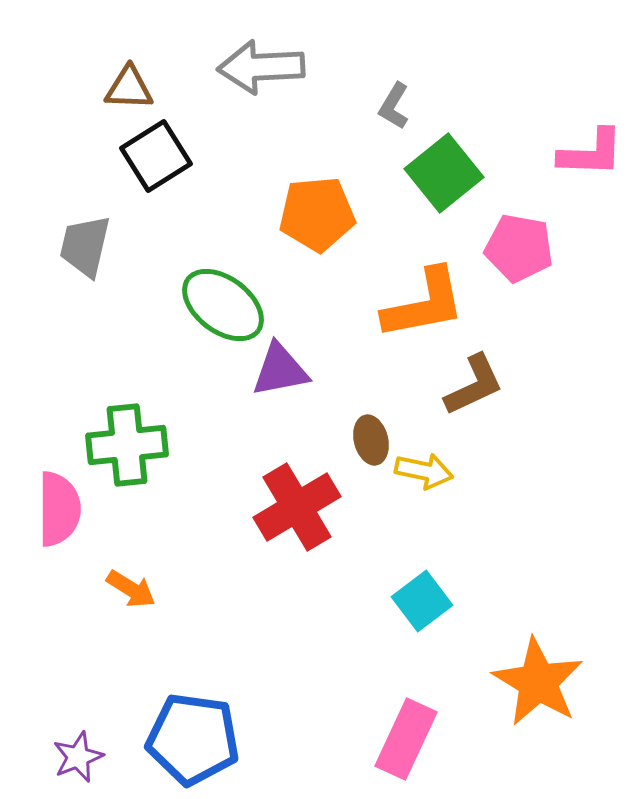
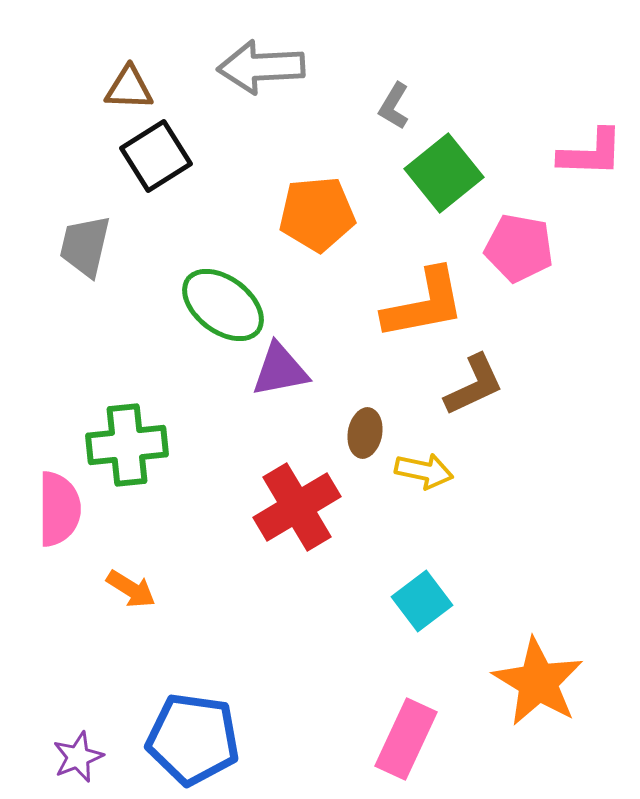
brown ellipse: moved 6 px left, 7 px up; rotated 24 degrees clockwise
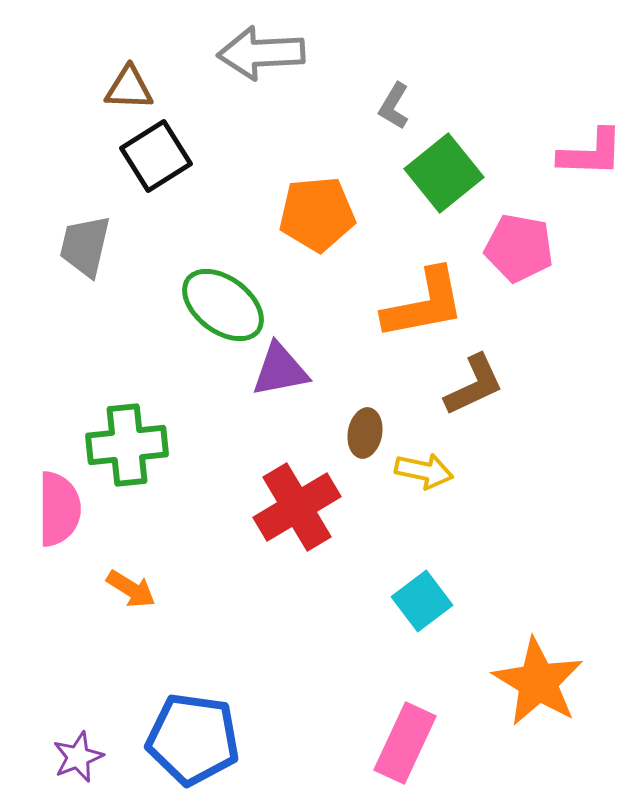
gray arrow: moved 14 px up
pink rectangle: moved 1 px left, 4 px down
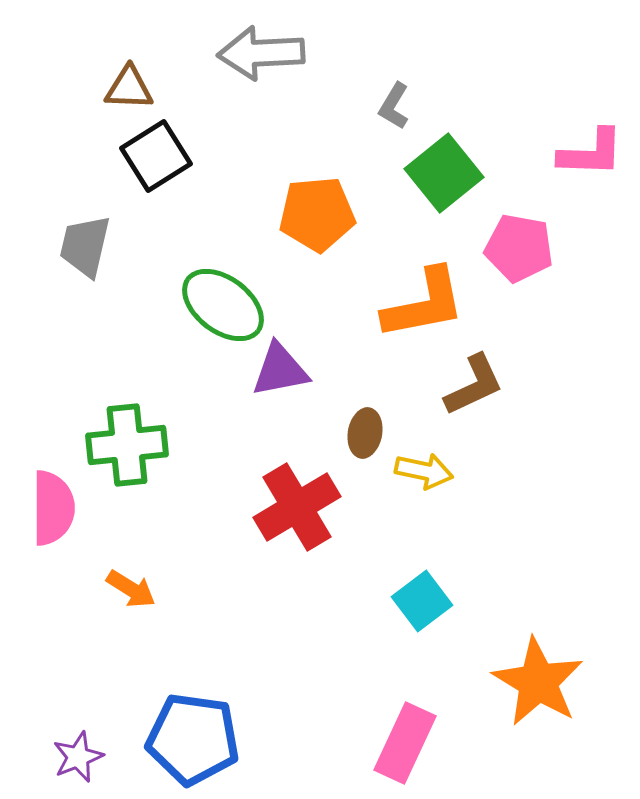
pink semicircle: moved 6 px left, 1 px up
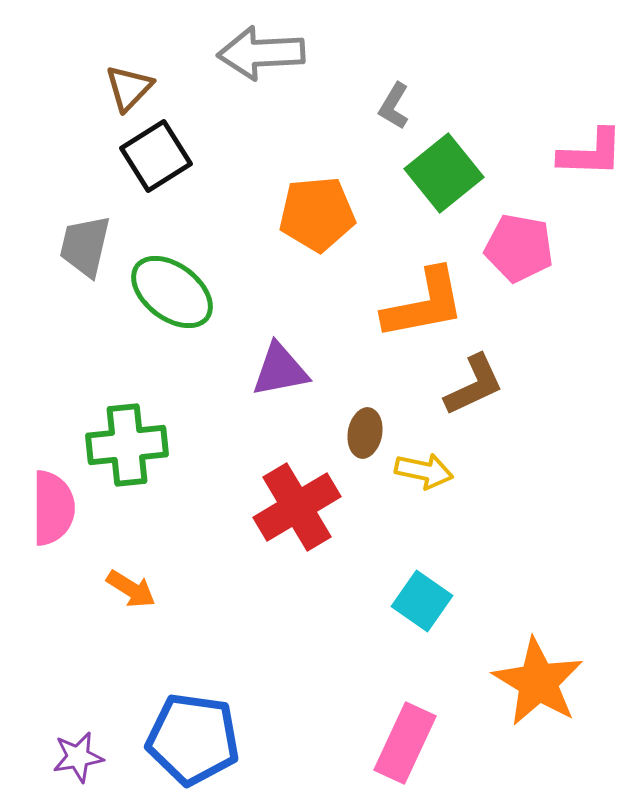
brown triangle: rotated 48 degrees counterclockwise
green ellipse: moved 51 px left, 13 px up
cyan square: rotated 18 degrees counterclockwise
purple star: rotated 12 degrees clockwise
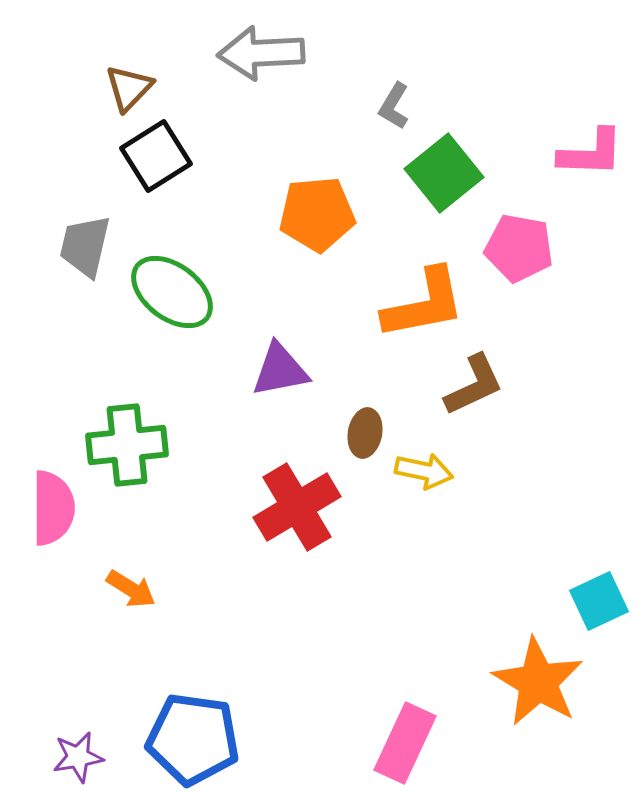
cyan square: moved 177 px right; rotated 30 degrees clockwise
